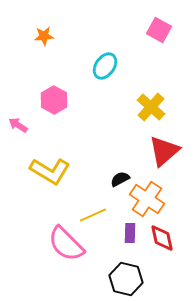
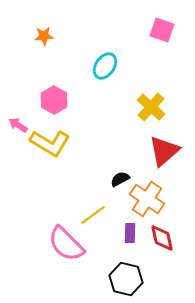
pink square: moved 3 px right; rotated 10 degrees counterclockwise
yellow L-shape: moved 28 px up
yellow line: rotated 12 degrees counterclockwise
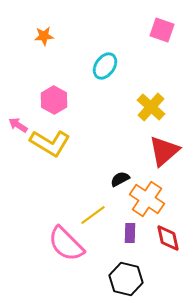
red diamond: moved 6 px right
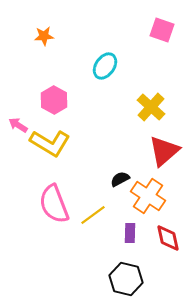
orange cross: moved 1 px right, 3 px up
pink semicircle: moved 12 px left, 40 px up; rotated 24 degrees clockwise
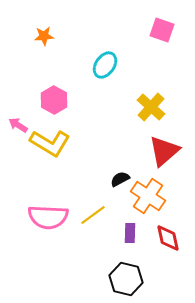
cyan ellipse: moved 1 px up
pink semicircle: moved 6 px left, 13 px down; rotated 66 degrees counterclockwise
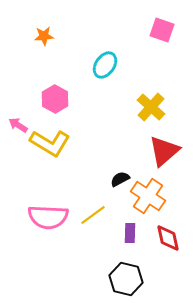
pink hexagon: moved 1 px right, 1 px up
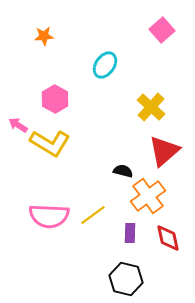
pink square: rotated 30 degrees clockwise
black semicircle: moved 3 px right, 8 px up; rotated 42 degrees clockwise
orange cross: rotated 20 degrees clockwise
pink semicircle: moved 1 px right, 1 px up
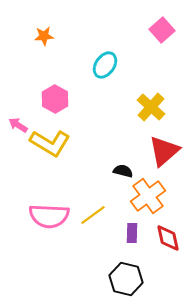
purple rectangle: moved 2 px right
